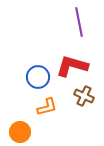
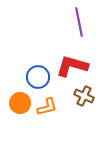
orange circle: moved 29 px up
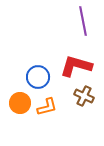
purple line: moved 4 px right, 1 px up
red L-shape: moved 4 px right
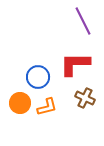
purple line: rotated 16 degrees counterclockwise
red L-shape: moved 1 px left, 2 px up; rotated 16 degrees counterclockwise
brown cross: moved 1 px right, 2 px down
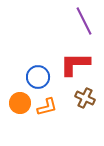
purple line: moved 1 px right
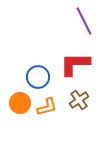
brown cross: moved 6 px left, 2 px down; rotated 30 degrees clockwise
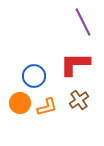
purple line: moved 1 px left, 1 px down
blue circle: moved 4 px left, 1 px up
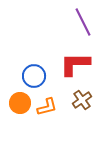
brown cross: moved 3 px right
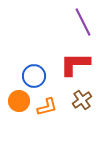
orange circle: moved 1 px left, 2 px up
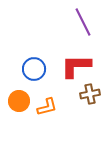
red L-shape: moved 1 px right, 2 px down
blue circle: moved 7 px up
brown cross: moved 8 px right, 6 px up; rotated 24 degrees clockwise
